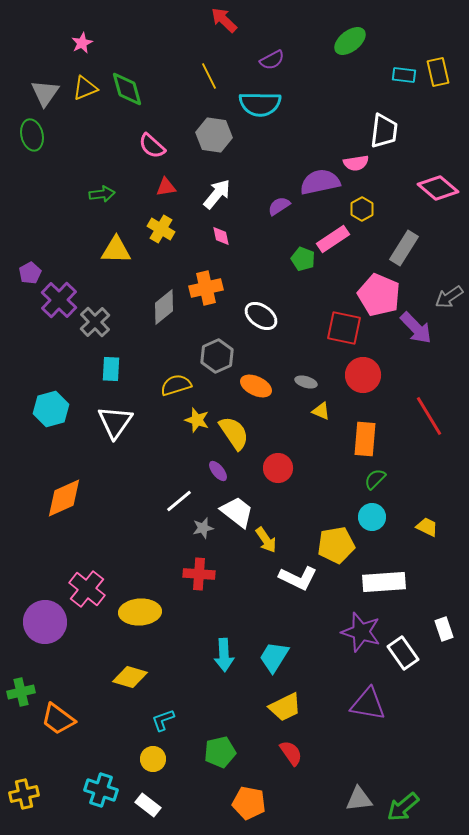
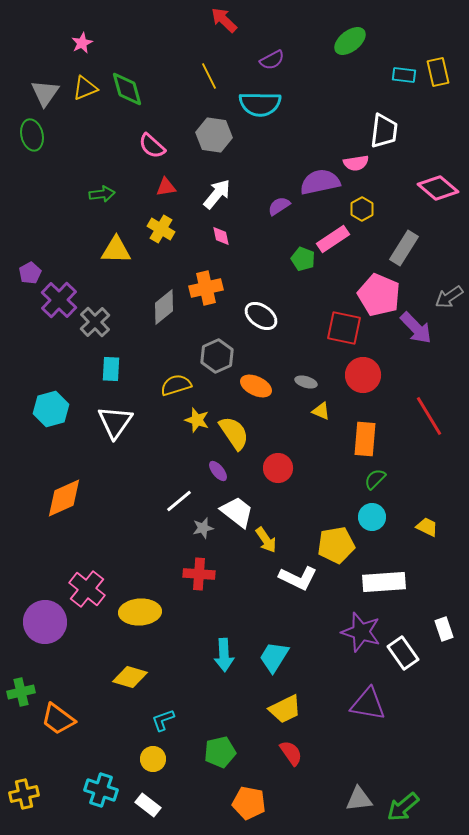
yellow trapezoid at (285, 707): moved 2 px down
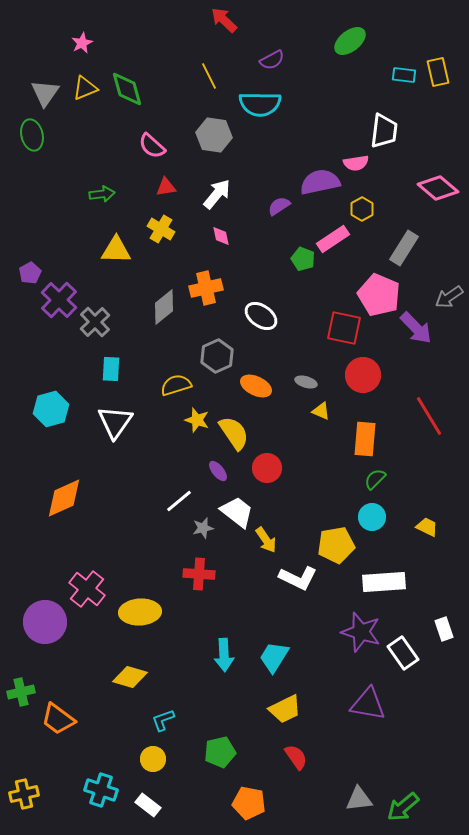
red circle at (278, 468): moved 11 px left
red semicircle at (291, 753): moved 5 px right, 4 px down
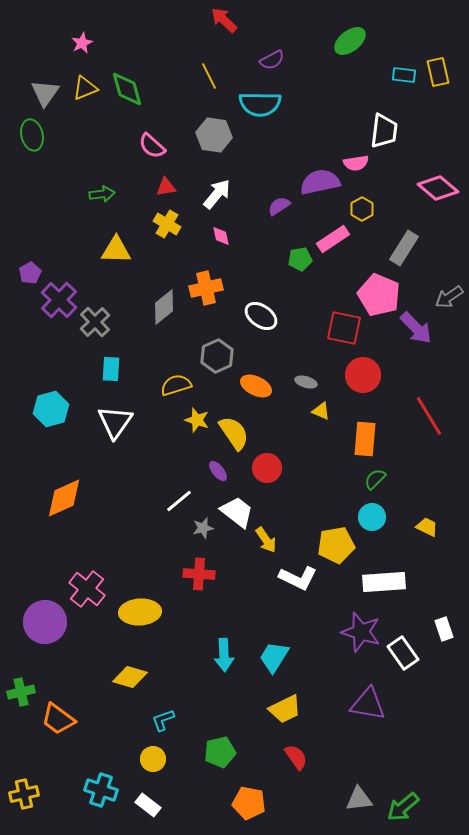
yellow cross at (161, 229): moved 6 px right, 5 px up
green pentagon at (303, 259): moved 3 px left; rotated 30 degrees counterclockwise
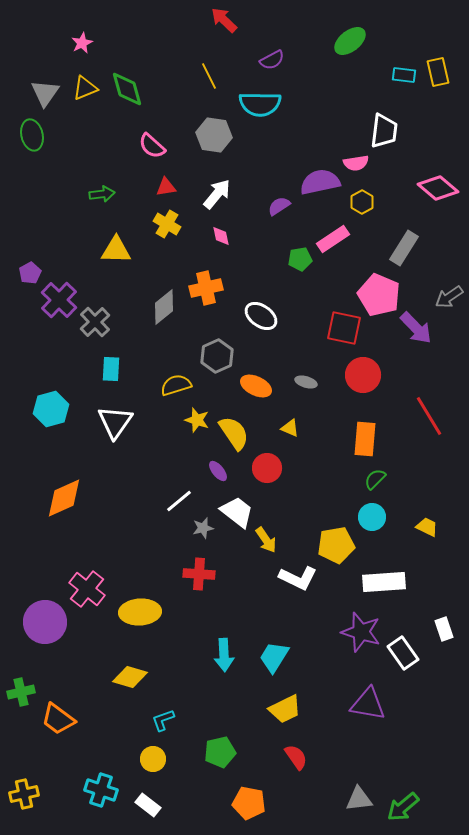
yellow hexagon at (362, 209): moved 7 px up
yellow triangle at (321, 411): moved 31 px left, 17 px down
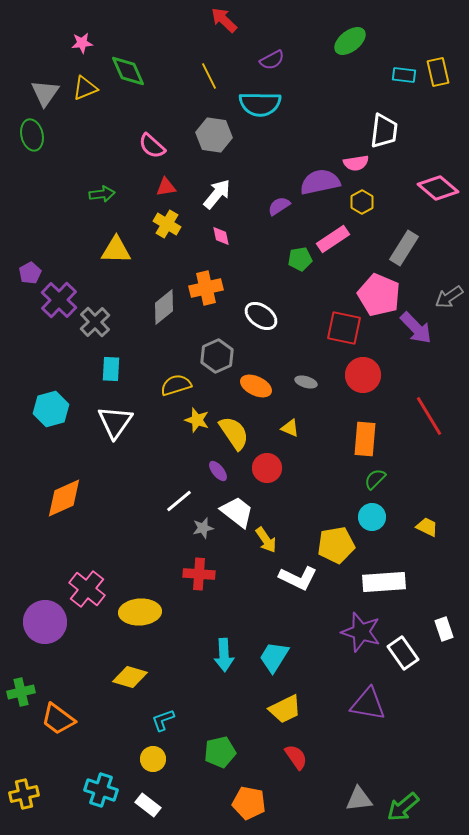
pink star at (82, 43): rotated 20 degrees clockwise
green diamond at (127, 89): moved 1 px right, 18 px up; rotated 9 degrees counterclockwise
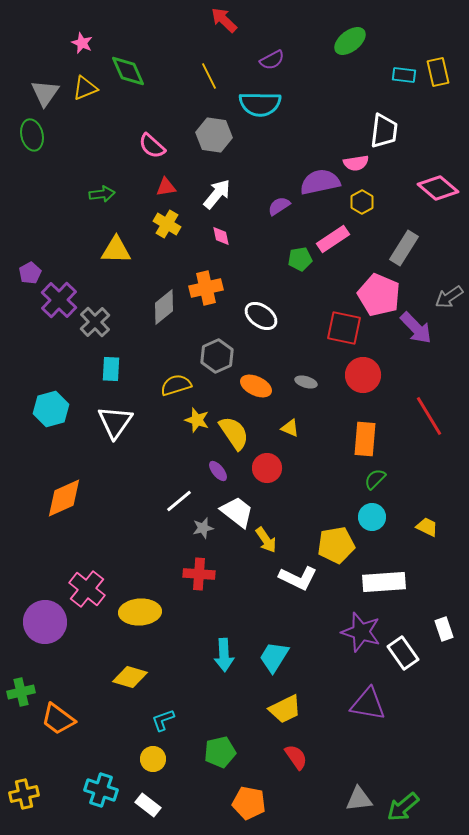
pink star at (82, 43): rotated 30 degrees clockwise
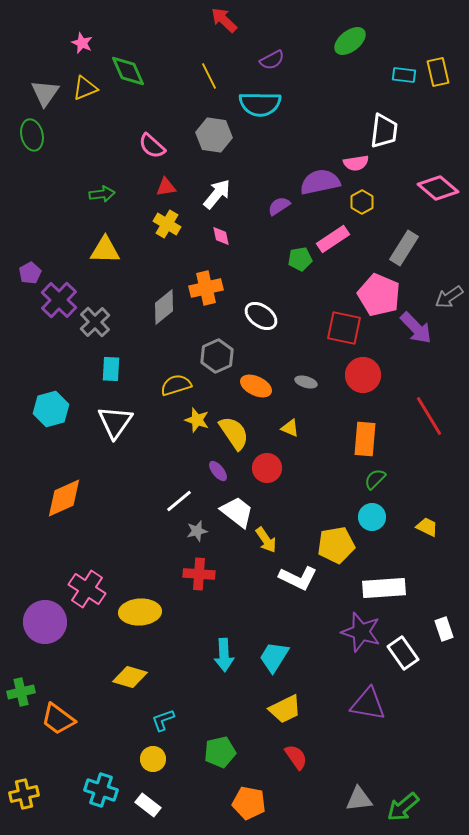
yellow triangle at (116, 250): moved 11 px left
gray star at (203, 528): moved 6 px left, 3 px down
white rectangle at (384, 582): moved 6 px down
pink cross at (87, 589): rotated 6 degrees counterclockwise
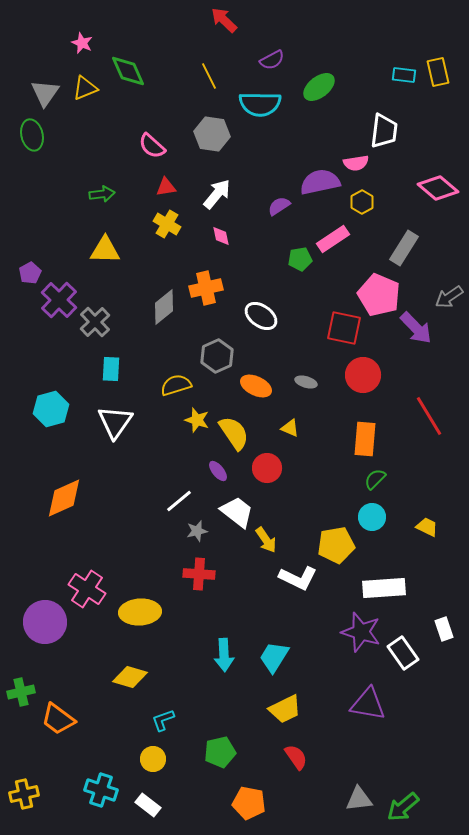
green ellipse at (350, 41): moved 31 px left, 46 px down
gray hexagon at (214, 135): moved 2 px left, 1 px up
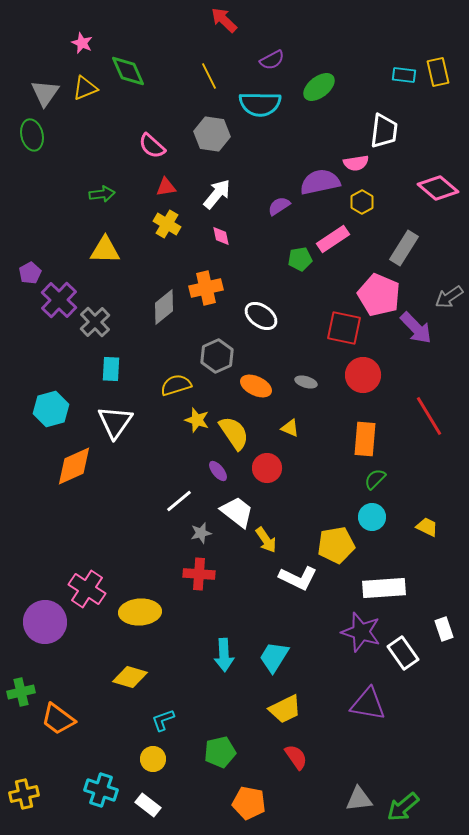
orange diamond at (64, 498): moved 10 px right, 32 px up
gray star at (197, 531): moved 4 px right, 2 px down
